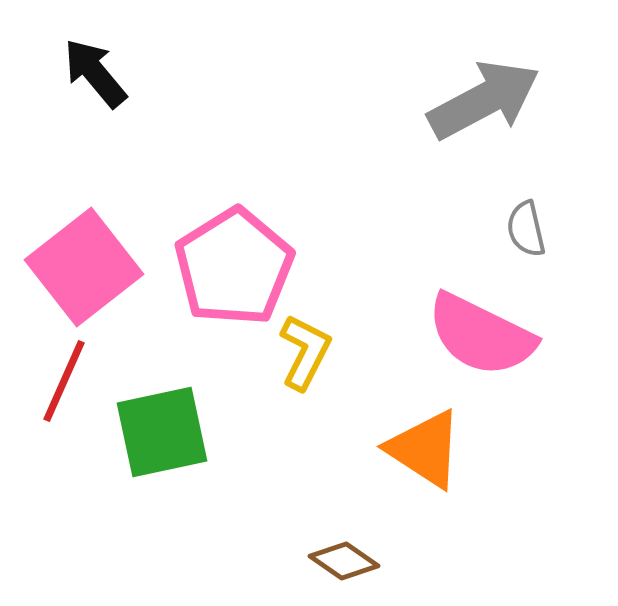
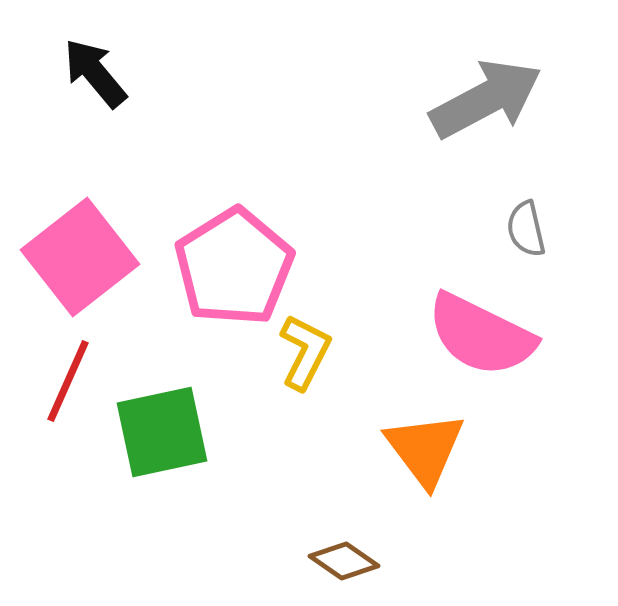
gray arrow: moved 2 px right, 1 px up
pink square: moved 4 px left, 10 px up
red line: moved 4 px right
orange triangle: rotated 20 degrees clockwise
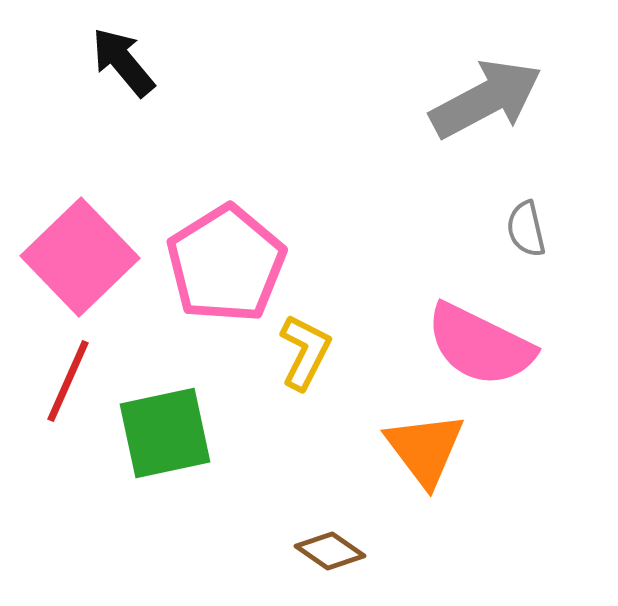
black arrow: moved 28 px right, 11 px up
pink square: rotated 6 degrees counterclockwise
pink pentagon: moved 8 px left, 3 px up
pink semicircle: moved 1 px left, 10 px down
green square: moved 3 px right, 1 px down
brown diamond: moved 14 px left, 10 px up
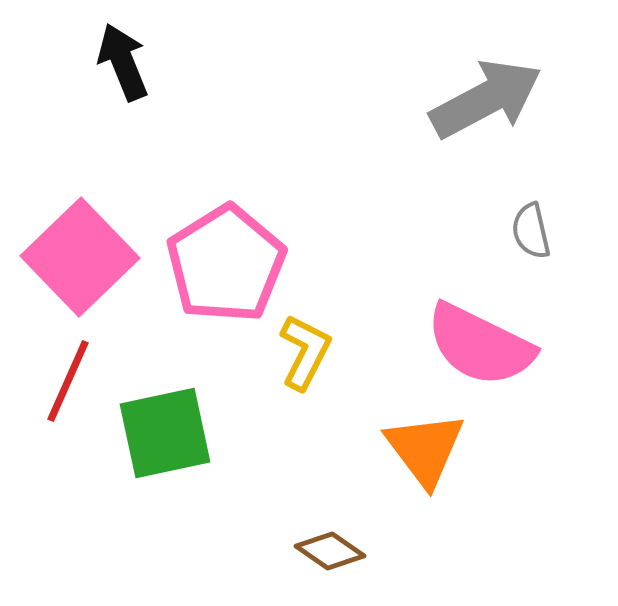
black arrow: rotated 18 degrees clockwise
gray semicircle: moved 5 px right, 2 px down
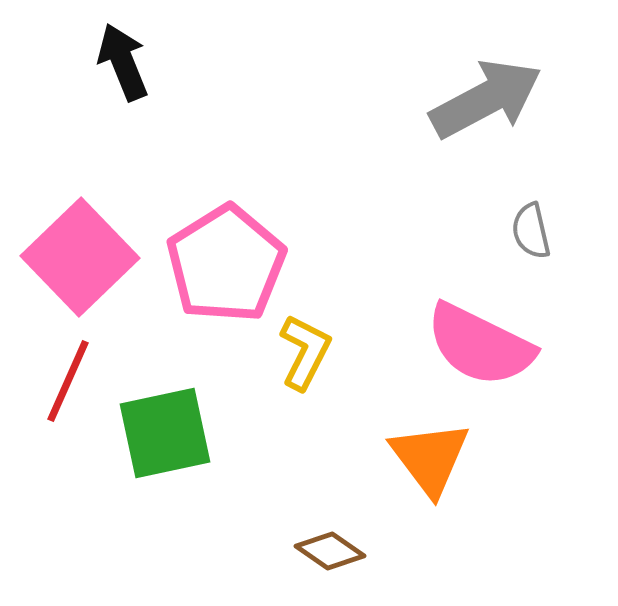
orange triangle: moved 5 px right, 9 px down
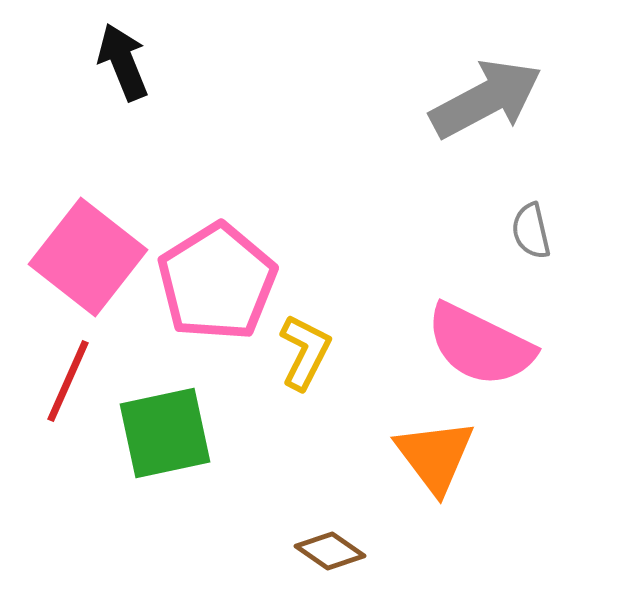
pink square: moved 8 px right; rotated 8 degrees counterclockwise
pink pentagon: moved 9 px left, 18 px down
orange triangle: moved 5 px right, 2 px up
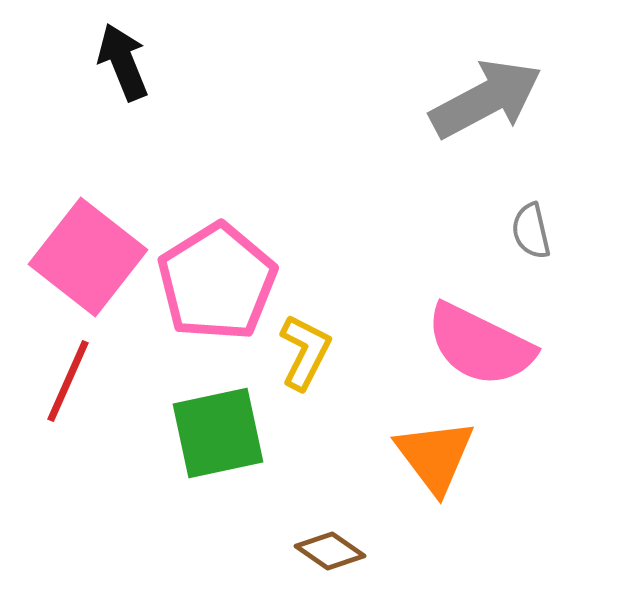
green square: moved 53 px right
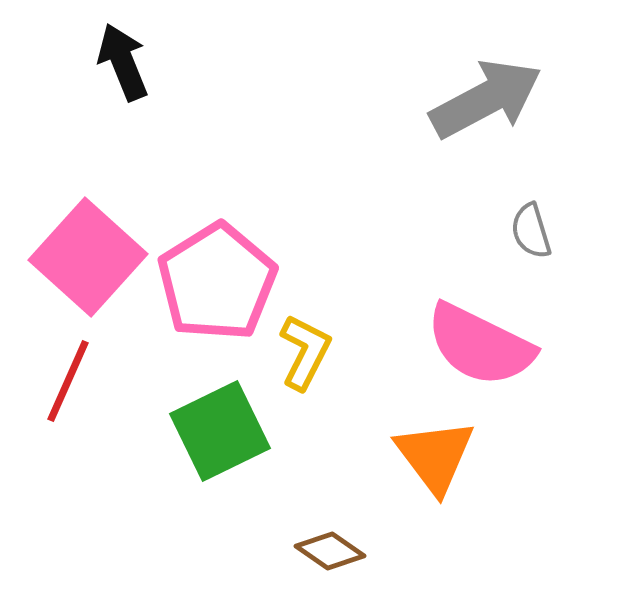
gray semicircle: rotated 4 degrees counterclockwise
pink square: rotated 4 degrees clockwise
green square: moved 2 px right, 2 px up; rotated 14 degrees counterclockwise
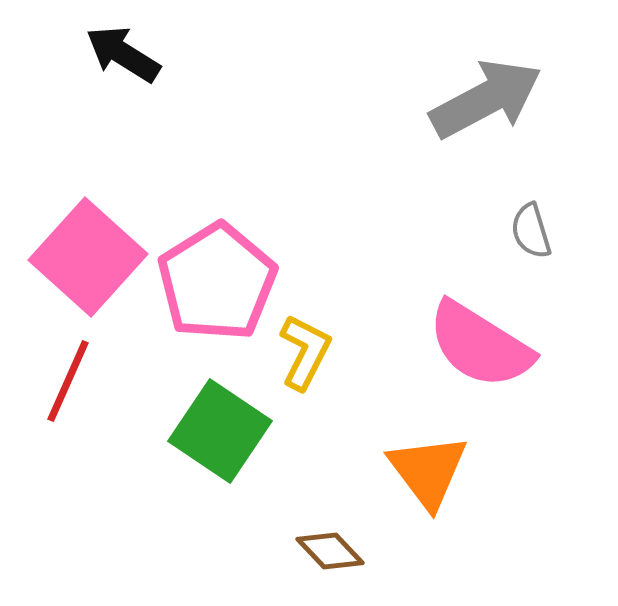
black arrow: moved 8 px up; rotated 36 degrees counterclockwise
pink semicircle: rotated 6 degrees clockwise
green square: rotated 30 degrees counterclockwise
orange triangle: moved 7 px left, 15 px down
brown diamond: rotated 12 degrees clockwise
